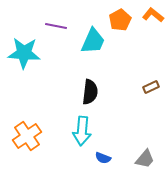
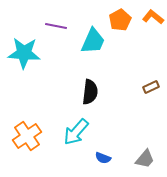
orange L-shape: moved 2 px down
cyan arrow: moved 6 px left, 1 px down; rotated 36 degrees clockwise
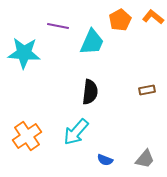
purple line: moved 2 px right
cyan trapezoid: moved 1 px left, 1 px down
brown rectangle: moved 4 px left, 3 px down; rotated 14 degrees clockwise
blue semicircle: moved 2 px right, 2 px down
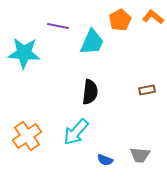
gray trapezoid: moved 5 px left, 4 px up; rotated 55 degrees clockwise
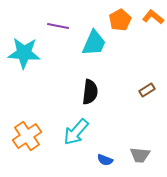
cyan trapezoid: moved 2 px right, 1 px down
brown rectangle: rotated 21 degrees counterclockwise
